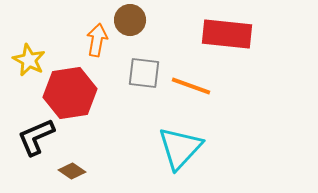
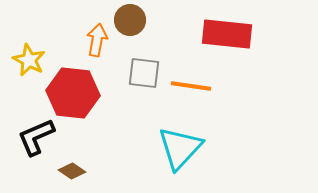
orange line: rotated 12 degrees counterclockwise
red hexagon: moved 3 px right; rotated 15 degrees clockwise
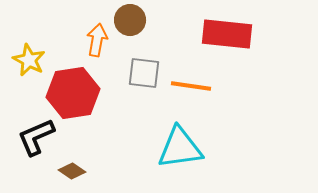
red hexagon: rotated 15 degrees counterclockwise
cyan triangle: rotated 39 degrees clockwise
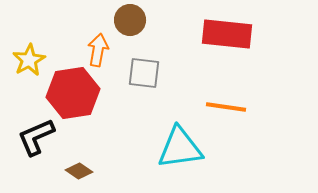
orange arrow: moved 1 px right, 10 px down
yellow star: rotated 16 degrees clockwise
orange line: moved 35 px right, 21 px down
brown diamond: moved 7 px right
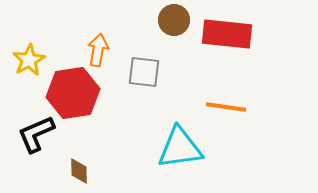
brown circle: moved 44 px right
gray square: moved 1 px up
black L-shape: moved 3 px up
brown diamond: rotated 56 degrees clockwise
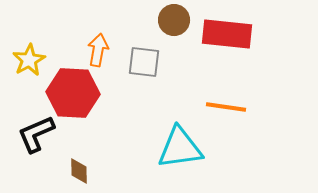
gray square: moved 10 px up
red hexagon: rotated 12 degrees clockwise
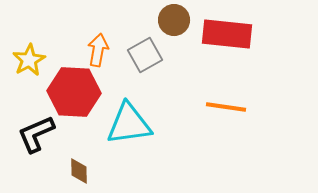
gray square: moved 1 px right, 7 px up; rotated 36 degrees counterclockwise
red hexagon: moved 1 px right, 1 px up
cyan triangle: moved 51 px left, 24 px up
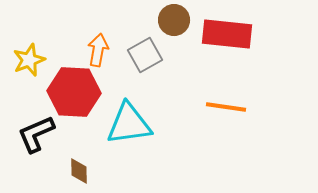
yellow star: rotated 8 degrees clockwise
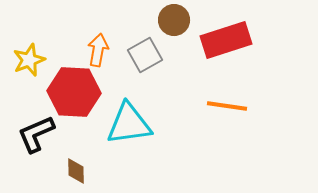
red rectangle: moved 1 px left, 6 px down; rotated 24 degrees counterclockwise
orange line: moved 1 px right, 1 px up
brown diamond: moved 3 px left
